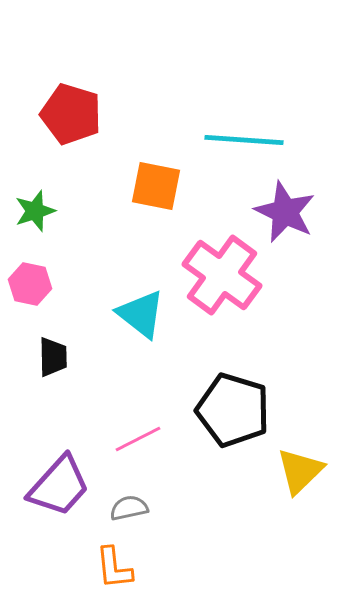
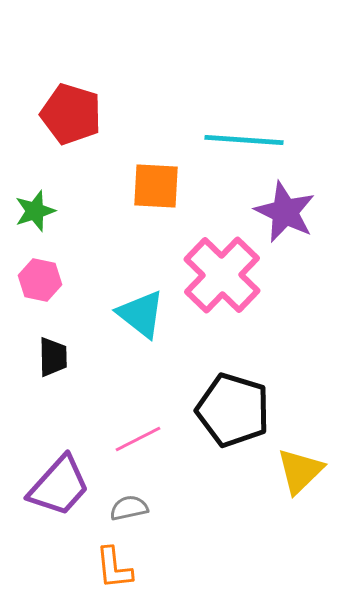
orange square: rotated 8 degrees counterclockwise
pink cross: rotated 8 degrees clockwise
pink hexagon: moved 10 px right, 4 px up
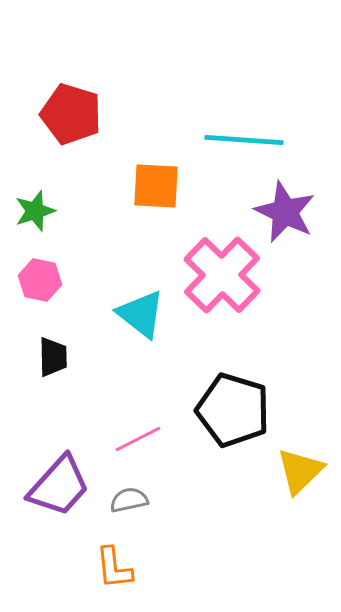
gray semicircle: moved 8 px up
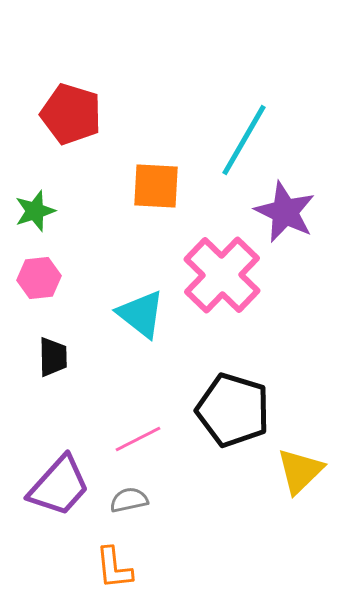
cyan line: rotated 64 degrees counterclockwise
pink hexagon: moved 1 px left, 2 px up; rotated 18 degrees counterclockwise
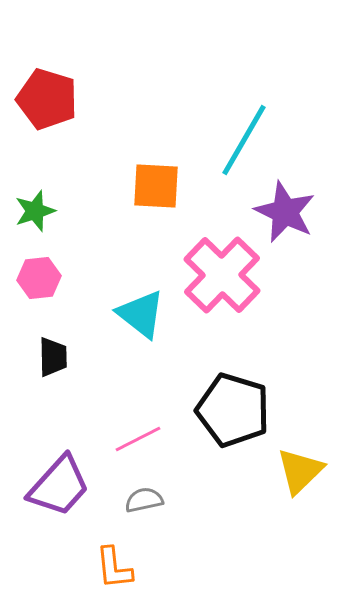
red pentagon: moved 24 px left, 15 px up
gray semicircle: moved 15 px right
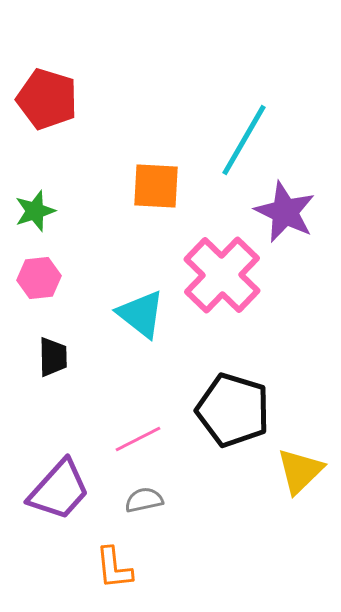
purple trapezoid: moved 4 px down
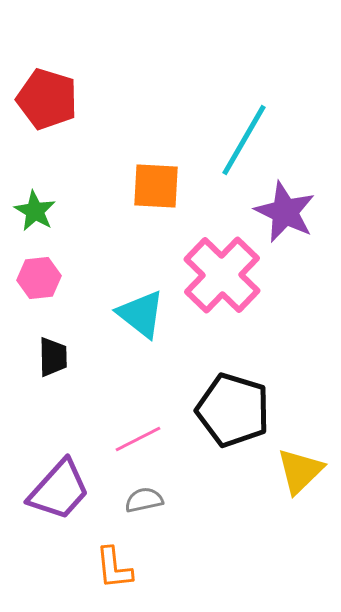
green star: rotated 24 degrees counterclockwise
